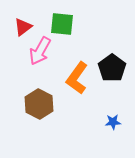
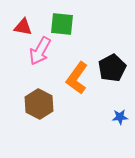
red triangle: rotated 48 degrees clockwise
black pentagon: rotated 8 degrees clockwise
blue star: moved 7 px right, 5 px up
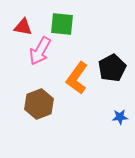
brown hexagon: rotated 12 degrees clockwise
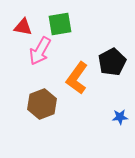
green square: moved 2 px left; rotated 15 degrees counterclockwise
black pentagon: moved 6 px up
brown hexagon: moved 3 px right
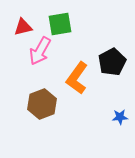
red triangle: rotated 24 degrees counterclockwise
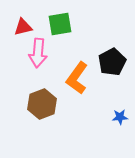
pink arrow: moved 2 px left, 2 px down; rotated 24 degrees counterclockwise
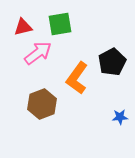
pink arrow: rotated 132 degrees counterclockwise
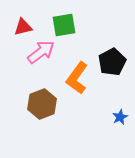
green square: moved 4 px right, 1 px down
pink arrow: moved 3 px right, 1 px up
blue star: rotated 21 degrees counterclockwise
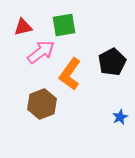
orange L-shape: moved 7 px left, 4 px up
